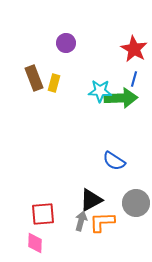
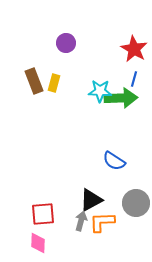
brown rectangle: moved 3 px down
pink diamond: moved 3 px right
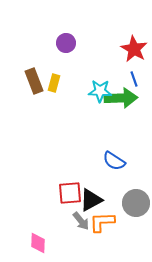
blue line: rotated 35 degrees counterclockwise
red square: moved 27 px right, 21 px up
gray arrow: rotated 126 degrees clockwise
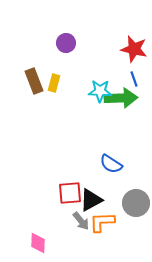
red star: rotated 16 degrees counterclockwise
blue semicircle: moved 3 px left, 3 px down
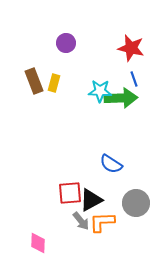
red star: moved 3 px left, 1 px up
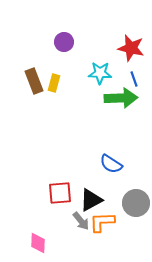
purple circle: moved 2 px left, 1 px up
cyan star: moved 18 px up
red square: moved 10 px left
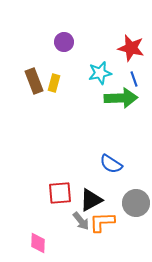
cyan star: rotated 15 degrees counterclockwise
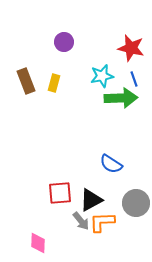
cyan star: moved 2 px right, 3 px down
brown rectangle: moved 8 px left
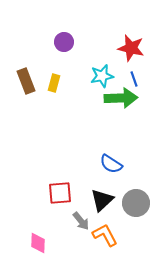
black triangle: moved 11 px right; rotated 15 degrees counterclockwise
orange L-shape: moved 3 px right, 13 px down; rotated 64 degrees clockwise
